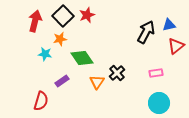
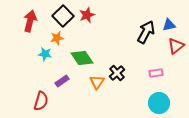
red arrow: moved 5 px left
orange star: moved 3 px left, 1 px up
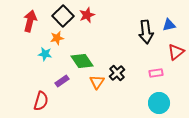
black arrow: rotated 145 degrees clockwise
red triangle: moved 6 px down
green diamond: moved 3 px down
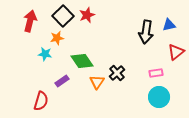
black arrow: rotated 15 degrees clockwise
cyan circle: moved 6 px up
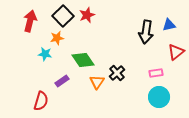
green diamond: moved 1 px right, 1 px up
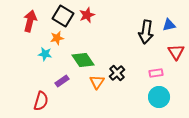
black square: rotated 15 degrees counterclockwise
red triangle: rotated 24 degrees counterclockwise
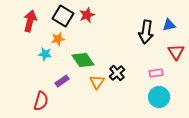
orange star: moved 1 px right, 1 px down
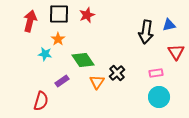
black square: moved 4 px left, 2 px up; rotated 30 degrees counterclockwise
orange star: rotated 24 degrees counterclockwise
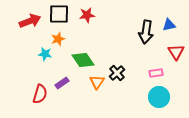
red star: rotated 14 degrees clockwise
red arrow: rotated 55 degrees clockwise
orange star: rotated 16 degrees clockwise
purple rectangle: moved 2 px down
red semicircle: moved 1 px left, 7 px up
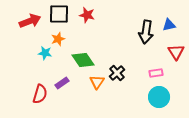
red star: rotated 21 degrees clockwise
cyan star: moved 1 px up
